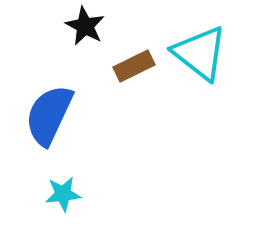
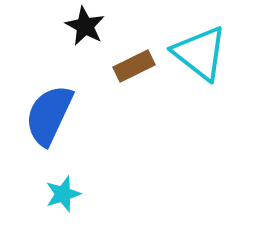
cyan star: rotated 12 degrees counterclockwise
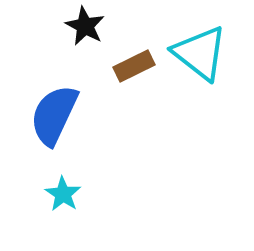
blue semicircle: moved 5 px right
cyan star: rotated 21 degrees counterclockwise
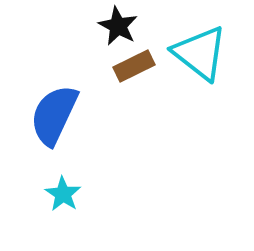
black star: moved 33 px right
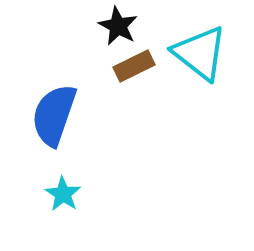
blue semicircle: rotated 6 degrees counterclockwise
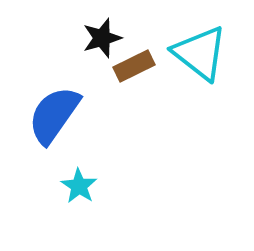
black star: moved 16 px left, 12 px down; rotated 27 degrees clockwise
blue semicircle: rotated 16 degrees clockwise
cyan star: moved 16 px right, 8 px up
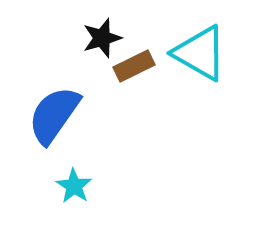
cyan triangle: rotated 8 degrees counterclockwise
cyan star: moved 5 px left
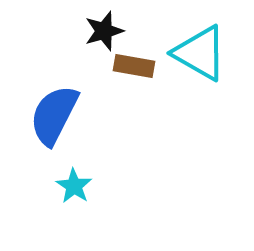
black star: moved 2 px right, 7 px up
brown rectangle: rotated 36 degrees clockwise
blue semicircle: rotated 8 degrees counterclockwise
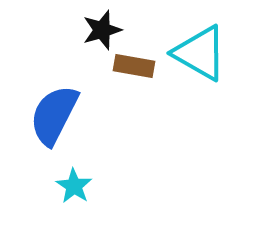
black star: moved 2 px left, 1 px up
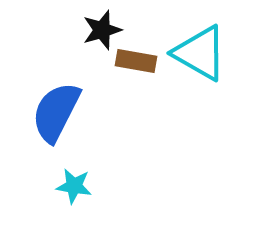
brown rectangle: moved 2 px right, 5 px up
blue semicircle: moved 2 px right, 3 px up
cyan star: rotated 24 degrees counterclockwise
